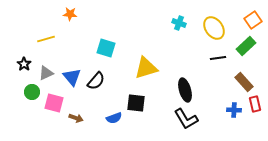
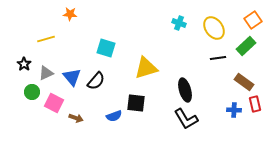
brown rectangle: rotated 12 degrees counterclockwise
pink square: rotated 12 degrees clockwise
blue semicircle: moved 2 px up
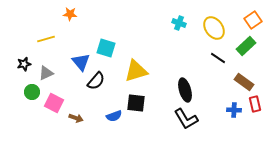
black line: rotated 42 degrees clockwise
black star: rotated 24 degrees clockwise
yellow triangle: moved 10 px left, 3 px down
blue triangle: moved 9 px right, 15 px up
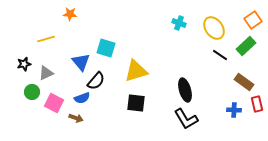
black line: moved 2 px right, 3 px up
red rectangle: moved 2 px right
blue semicircle: moved 32 px left, 18 px up
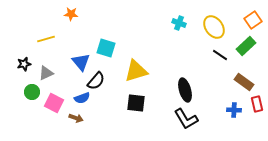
orange star: moved 1 px right
yellow ellipse: moved 1 px up
